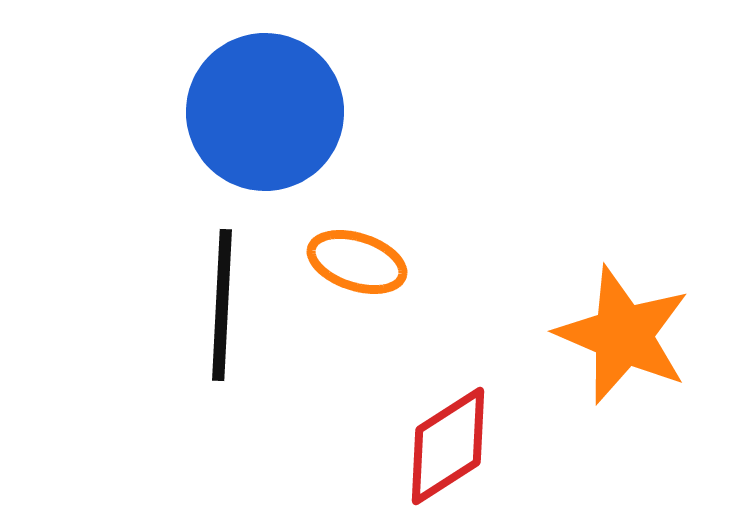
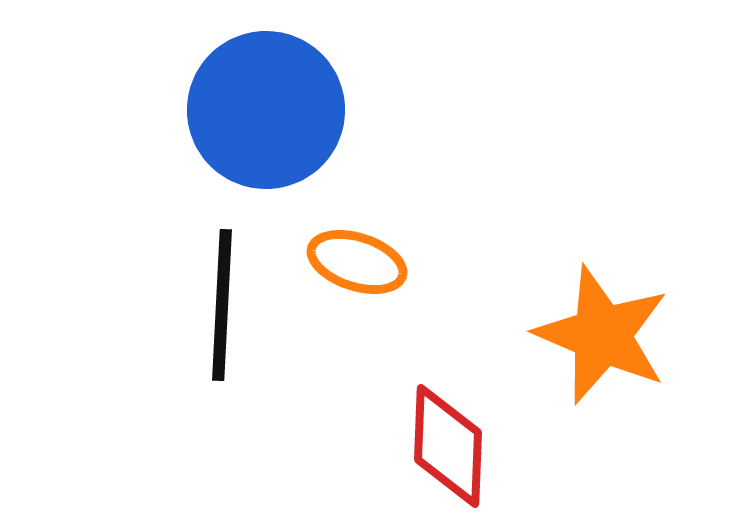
blue circle: moved 1 px right, 2 px up
orange star: moved 21 px left
red diamond: rotated 55 degrees counterclockwise
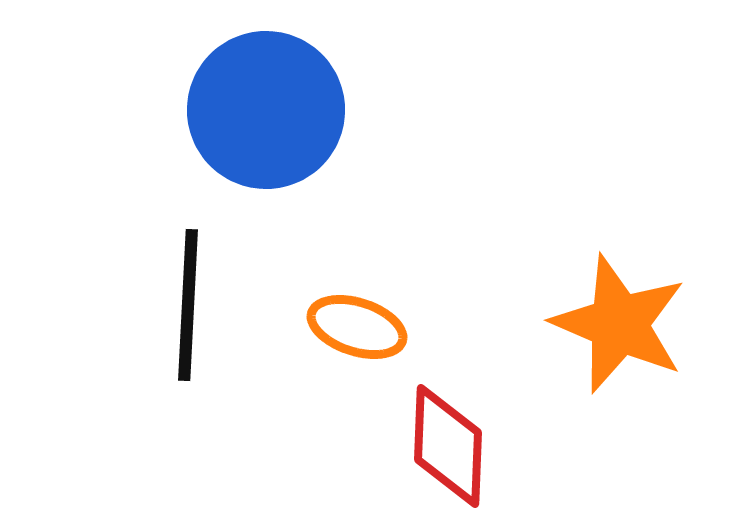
orange ellipse: moved 65 px down
black line: moved 34 px left
orange star: moved 17 px right, 11 px up
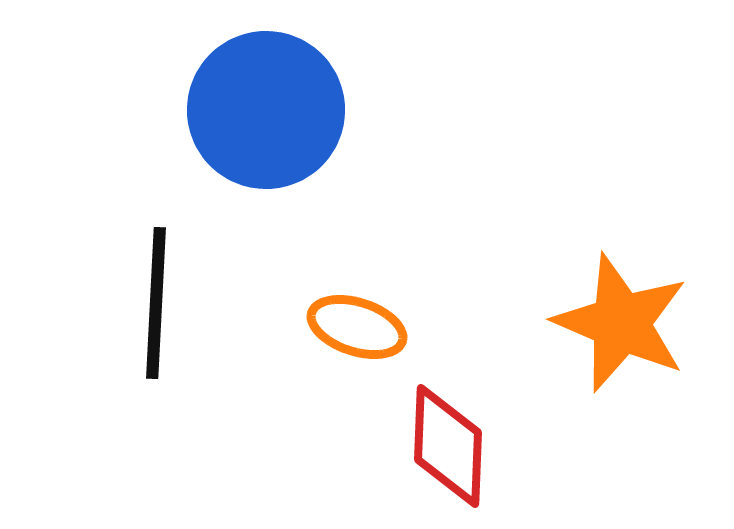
black line: moved 32 px left, 2 px up
orange star: moved 2 px right, 1 px up
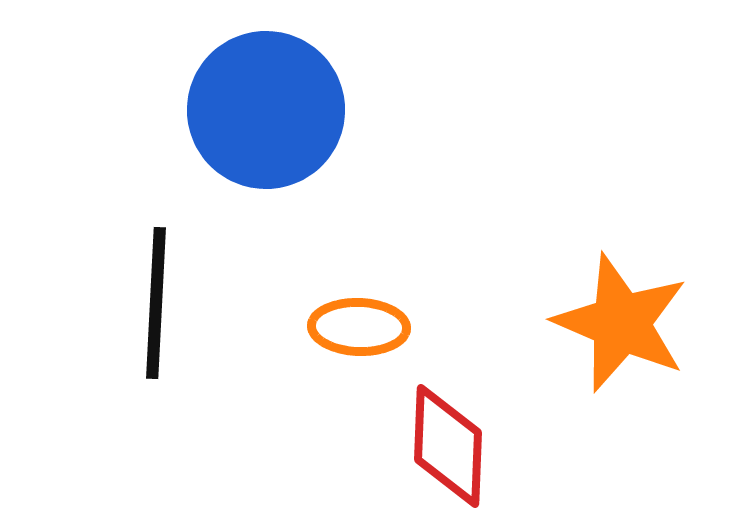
orange ellipse: moved 2 px right; rotated 16 degrees counterclockwise
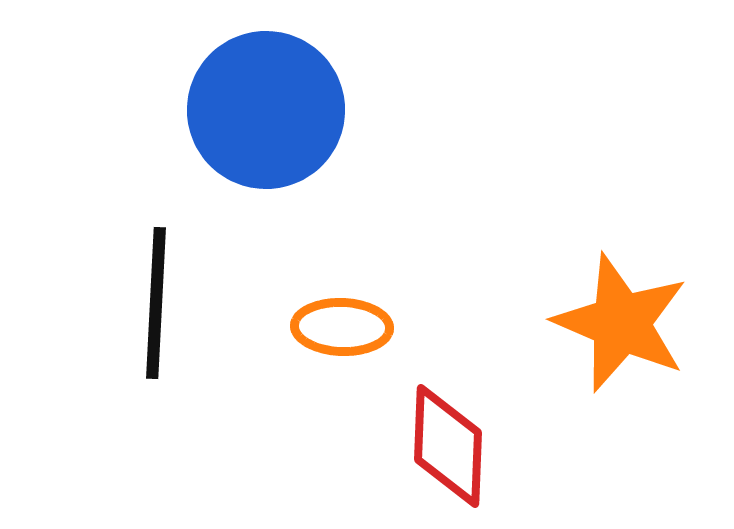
orange ellipse: moved 17 px left
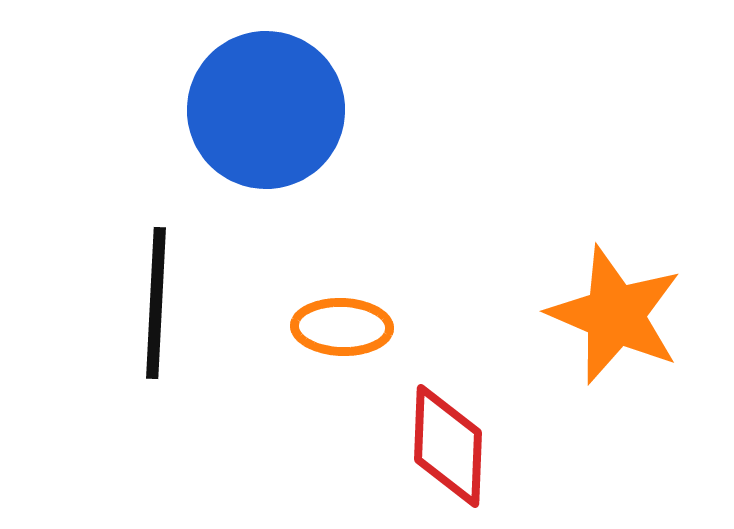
orange star: moved 6 px left, 8 px up
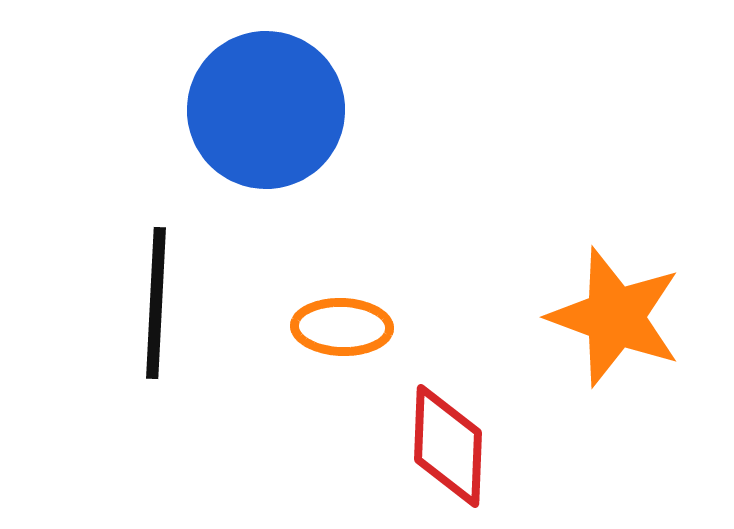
orange star: moved 2 px down; rotated 3 degrees counterclockwise
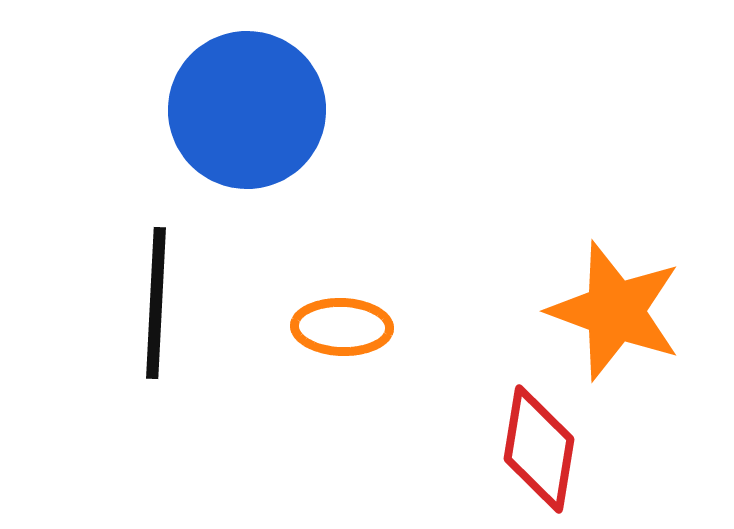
blue circle: moved 19 px left
orange star: moved 6 px up
red diamond: moved 91 px right, 3 px down; rotated 7 degrees clockwise
